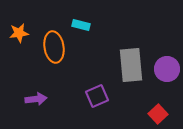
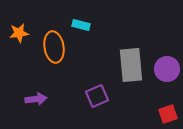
red square: moved 10 px right; rotated 24 degrees clockwise
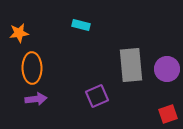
orange ellipse: moved 22 px left, 21 px down; rotated 8 degrees clockwise
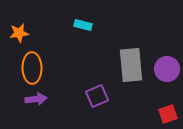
cyan rectangle: moved 2 px right
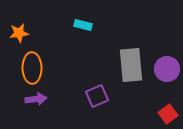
red square: rotated 18 degrees counterclockwise
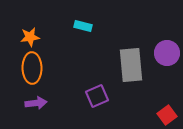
cyan rectangle: moved 1 px down
orange star: moved 11 px right, 4 px down
purple circle: moved 16 px up
purple arrow: moved 4 px down
red square: moved 1 px left, 1 px down
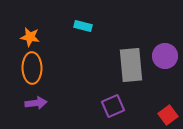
orange star: rotated 18 degrees clockwise
purple circle: moved 2 px left, 3 px down
purple square: moved 16 px right, 10 px down
red square: moved 1 px right
